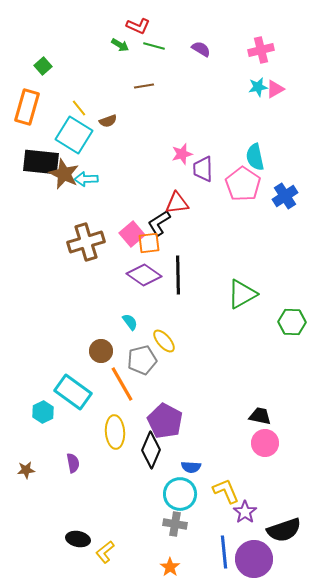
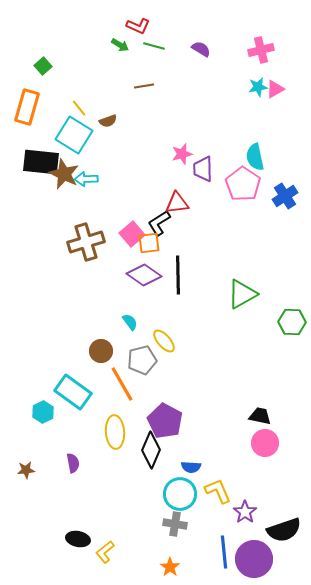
yellow L-shape at (226, 491): moved 8 px left
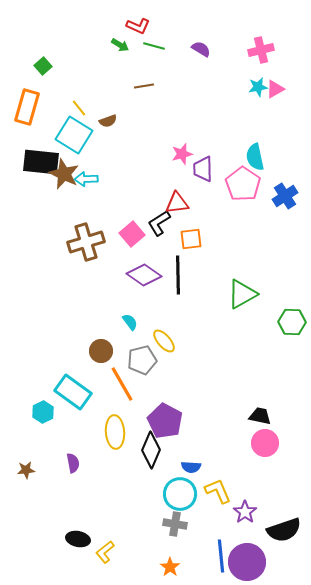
orange square at (149, 243): moved 42 px right, 4 px up
blue line at (224, 552): moved 3 px left, 4 px down
purple circle at (254, 559): moved 7 px left, 3 px down
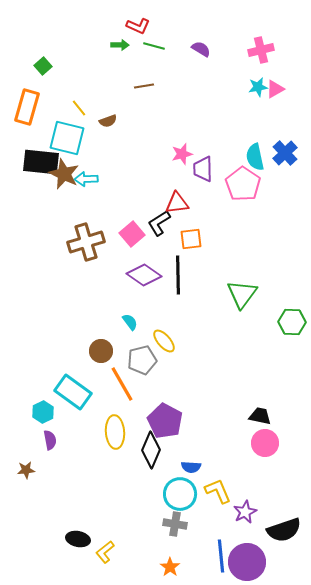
green arrow at (120, 45): rotated 30 degrees counterclockwise
cyan square at (74, 135): moved 7 px left, 3 px down; rotated 18 degrees counterclockwise
blue cross at (285, 196): moved 43 px up; rotated 10 degrees counterclockwise
green triangle at (242, 294): rotated 24 degrees counterclockwise
purple semicircle at (73, 463): moved 23 px left, 23 px up
purple star at (245, 512): rotated 10 degrees clockwise
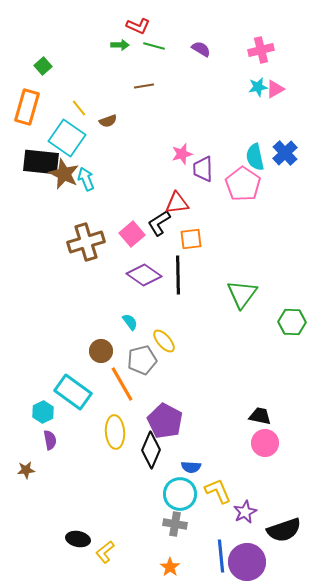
cyan square at (67, 138): rotated 21 degrees clockwise
cyan arrow at (86, 179): rotated 70 degrees clockwise
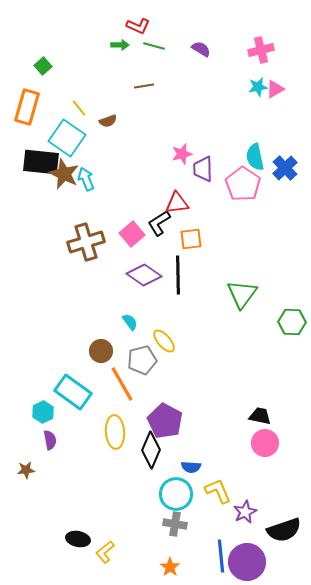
blue cross at (285, 153): moved 15 px down
cyan circle at (180, 494): moved 4 px left
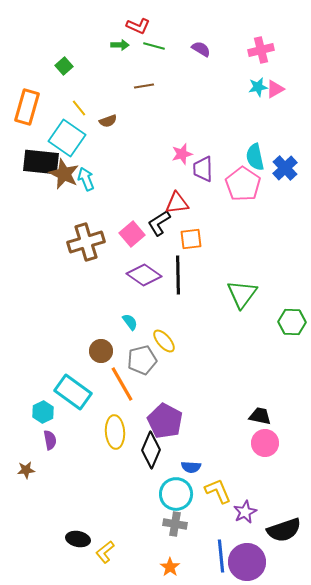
green square at (43, 66): moved 21 px right
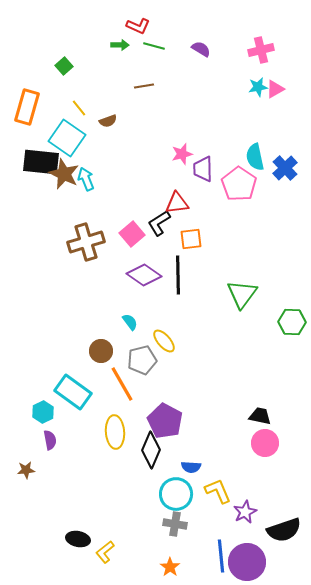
pink pentagon at (243, 184): moved 4 px left
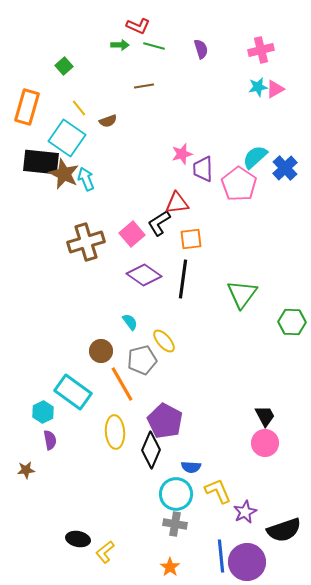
purple semicircle at (201, 49): rotated 42 degrees clockwise
cyan semicircle at (255, 157): rotated 60 degrees clockwise
black line at (178, 275): moved 5 px right, 4 px down; rotated 9 degrees clockwise
black trapezoid at (260, 416): moved 5 px right; rotated 50 degrees clockwise
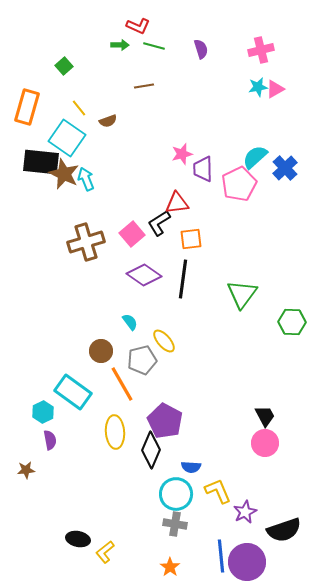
pink pentagon at (239, 184): rotated 12 degrees clockwise
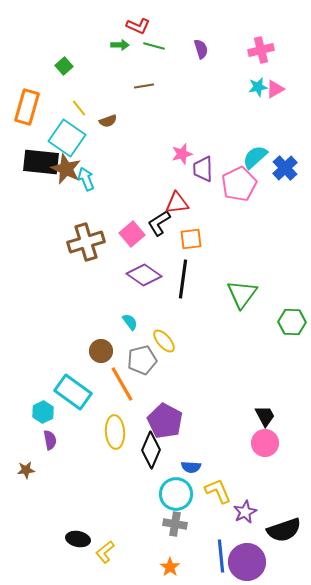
brown star at (64, 174): moved 2 px right, 5 px up
